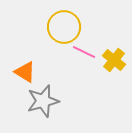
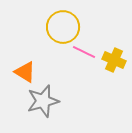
yellow circle: moved 1 px left
yellow cross: rotated 15 degrees counterclockwise
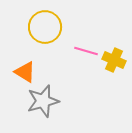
yellow circle: moved 18 px left
pink line: moved 2 px right, 1 px up; rotated 10 degrees counterclockwise
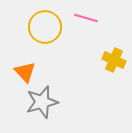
pink line: moved 33 px up
orange triangle: rotated 15 degrees clockwise
gray star: moved 1 px left, 1 px down
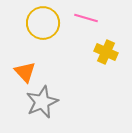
yellow circle: moved 2 px left, 4 px up
yellow cross: moved 8 px left, 8 px up
gray star: rotated 8 degrees counterclockwise
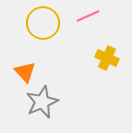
pink line: moved 2 px right, 2 px up; rotated 40 degrees counterclockwise
yellow cross: moved 1 px right, 6 px down
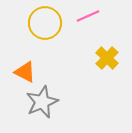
yellow circle: moved 2 px right
yellow cross: rotated 20 degrees clockwise
orange triangle: rotated 20 degrees counterclockwise
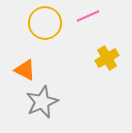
yellow cross: rotated 15 degrees clockwise
orange triangle: moved 2 px up
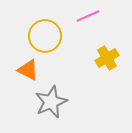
yellow circle: moved 13 px down
orange triangle: moved 3 px right
gray star: moved 9 px right
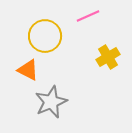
yellow cross: moved 1 px right, 1 px up
